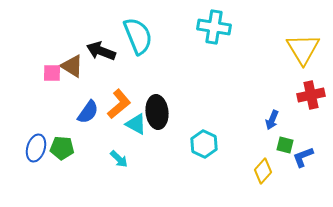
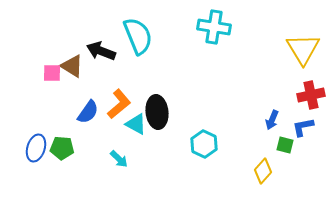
blue L-shape: moved 30 px up; rotated 10 degrees clockwise
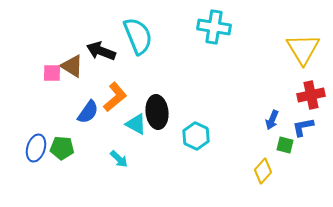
orange L-shape: moved 4 px left, 7 px up
cyan hexagon: moved 8 px left, 8 px up
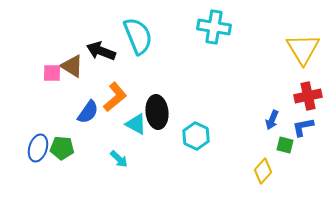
red cross: moved 3 px left, 1 px down
blue ellipse: moved 2 px right
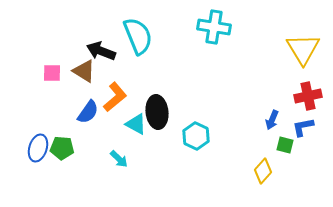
brown triangle: moved 12 px right, 5 px down
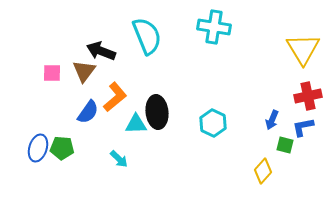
cyan semicircle: moved 9 px right
brown triangle: rotated 35 degrees clockwise
cyan triangle: rotated 30 degrees counterclockwise
cyan hexagon: moved 17 px right, 13 px up
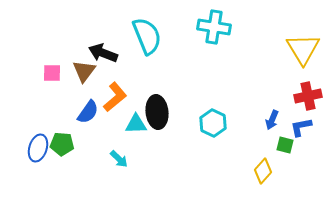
black arrow: moved 2 px right, 2 px down
blue L-shape: moved 2 px left
green pentagon: moved 4 px up
